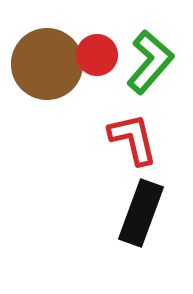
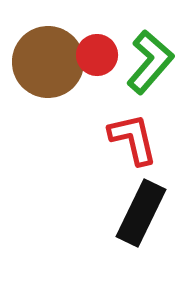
brown circle: moved 1 px right, 2 px up
black rectangle: rotated 6 degrees clockwise
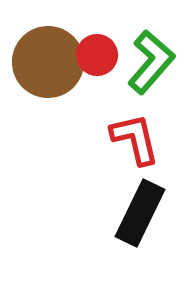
green L-shape: moved 1 px right
red L-shape: moved 2 px right
black rectangle: moved 1 px left
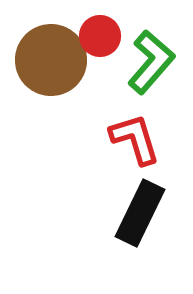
red circle: moved 3 px right, 19 px up
brown circle: moved 3 px right, 2 px up
red L-shape: rotated 4 degrees counterclockwise
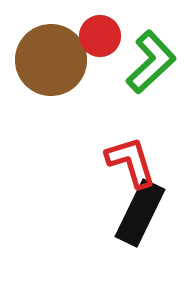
green L-shape: rotated 6 degrees clockwise
red L-shape: moved 4 px left, 23 px down
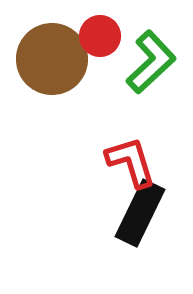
brown circle: moved 1 px right, 1 px up
